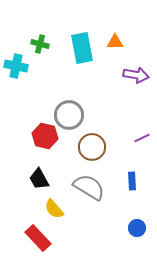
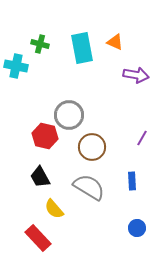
orange triangle: rotated 24 degrees clockwise
purple line: rotated 35 degrees counterclockwise
black trapezoid: moved 1 px right, 2 px up
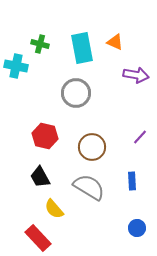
gray circle: moved 7 px right, 22 px up
purple line: moved 2 px left, 1 px up; rotated 14 degrees clockwise
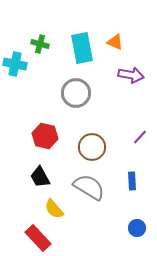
cyan cross: moved 1 px left, 2 px up
purple arrow: moved 5 px left
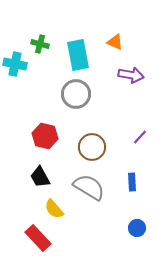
cyan rectangle: moved 4 px left, 7 px down
gray circle: moved 1 px down
blue rectangle: moved 1 px down
